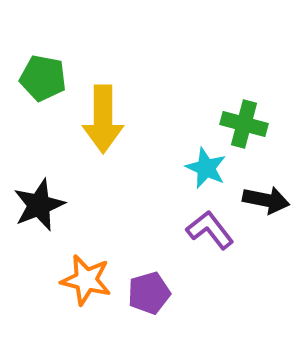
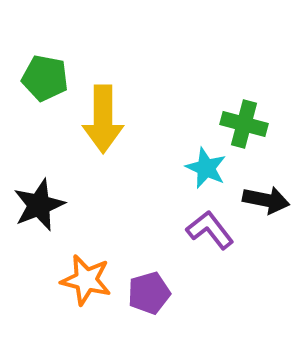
green pentagon: moved 2 px right
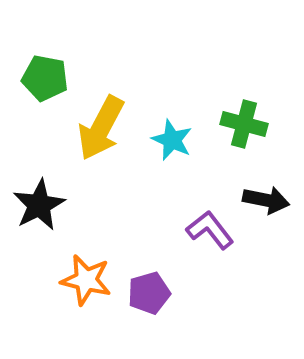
yellow arrow: moved 2 px left, 9 px down; rotated 28 degrees clockwise
cyan star: moved 34 px left, 28 px up
black star: rotated 6 degrees counterclockwise
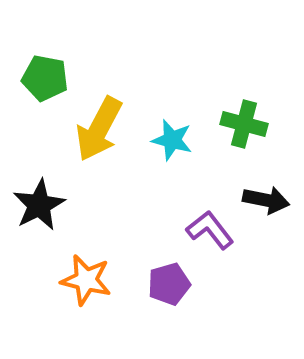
yellow arrow: moved 2 px left, 1 px down
cyan star: rotated 9 degrees counterclockwise
purple pentagon: moved 20 px right, 9 px up
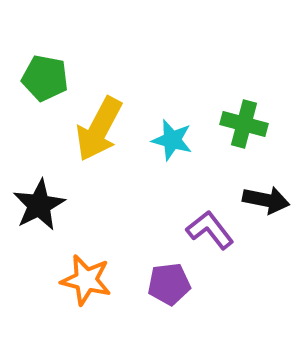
purple pentagon: rotated 9 degrees clockwise
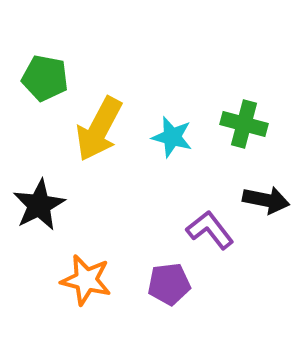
cyan star: moved 3 px up
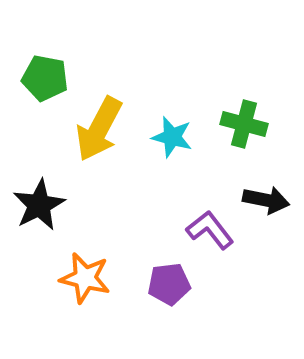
orange star: moved 1 px left, 2 px up
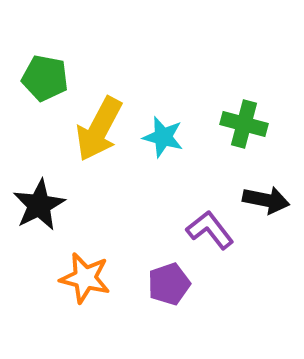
cyan star: moved 9 px left
purple pentagon: rotated 12 degrees counterclockwise
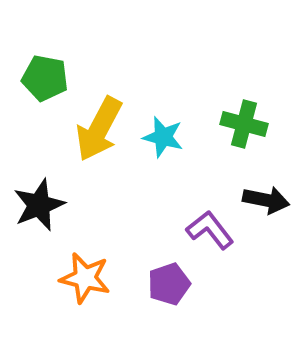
black star: rotated 6 degrees clockwise
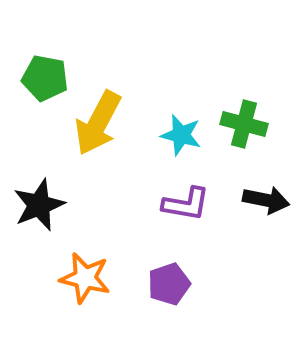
yellow arrow: moved 1 px left, 6 px up
cyan star: moved 18 px right, 2 px up
purple L-shape: moved 24 px left, 26 px up; rotated 138 degrees clockwise
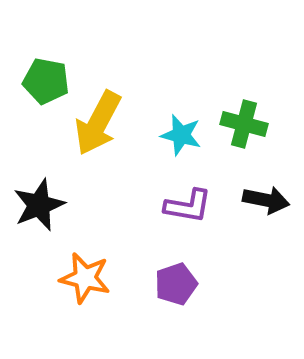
green pentagon: moved 1 px right, 3 px down
purple L-shape: moved 2 px right, 2 px down
purple pentagon: moved 7 px right
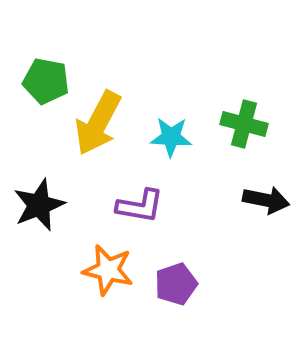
cyan star: moved 10 px left, 2 px down; rotated 12 degrees counterclockwise
purple L-shape: moved 48 px left
orange star: moved 23 px right, 8 px up
